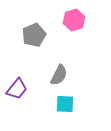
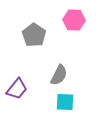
pink hexagon: rotated 20 degrees clockwise
gray pentagon: rotated 15 degrees counterclockwise
cyan square: moved 2 px up
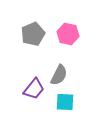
pink hexagon: moved 6 px left, 14 px down; rotated 10 degrees clockwise
gray pentagon: moved 1 px left, 1 px up; rotated 15 degrees clockwise
purple trapezoid: moved 17 px right
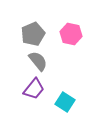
pink hexagon: moved 3 px right
gray semicircle: moved 21 px left, 14 px up; rotated 65 degrees counterclockwise
cyan square: rotated 30 degrees clockwise
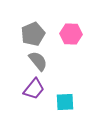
pink hexagon: rotated 10 degrees counterclockwise
cyan square: rotated 36 degrees counterclockwise
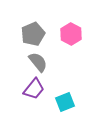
pink hexagon: rotated 25 degrees clockwise
gray semicircle: moved 1 px down
cyan square: rotated 18 degrees counterclockwise
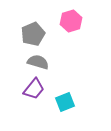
pink hexagon: moved 13 px up; rotated 15 degrees clockwise
gray semicircle: rotated 35 degrees counterclockwise
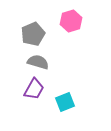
purple trapezoid: rotated 10 degrees counterclockwise
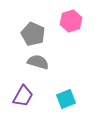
gray pentagon: rotated 25 degrees counterclockwise
purple trapezoid: moved 11 px left, 7 px down
cyan square: moved 1 px right, 3 px up
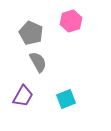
gray pentagon: moved 2 px left, 1 px up
gray semicircle: rotated 45 degrees clockwise
